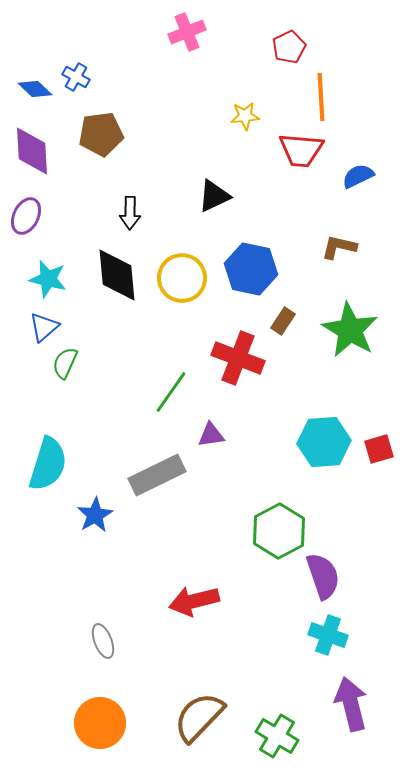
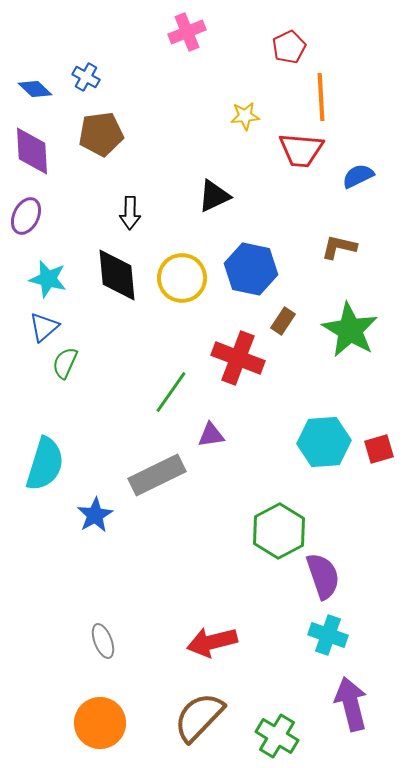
blue cross: moved 10 px right
cyan semicircle: moved 3 px left
red arrow: moved 18 px right, 41 px down
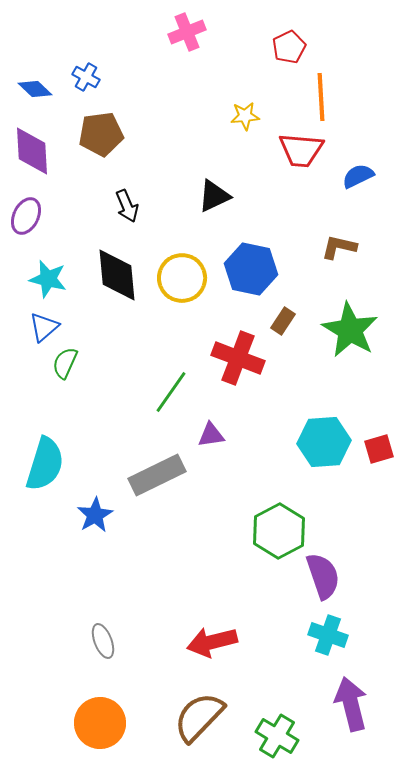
black arrow: moved 3 px left, 7 px up; rotated 24 degrees counterclockwise
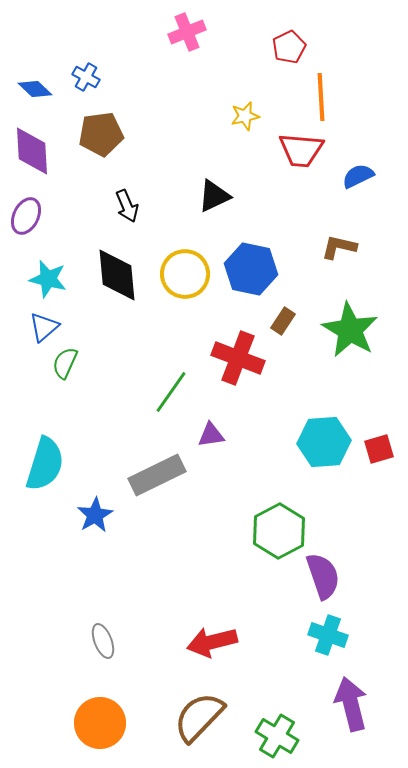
yellow star: rotated 8 degrees counterclockwise
yellow circle: moved 3 px right, 4 px up
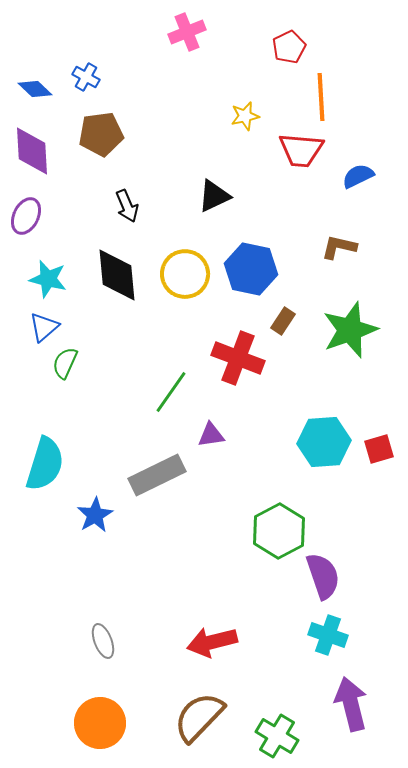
green star: rotated 22 degrees clockwise
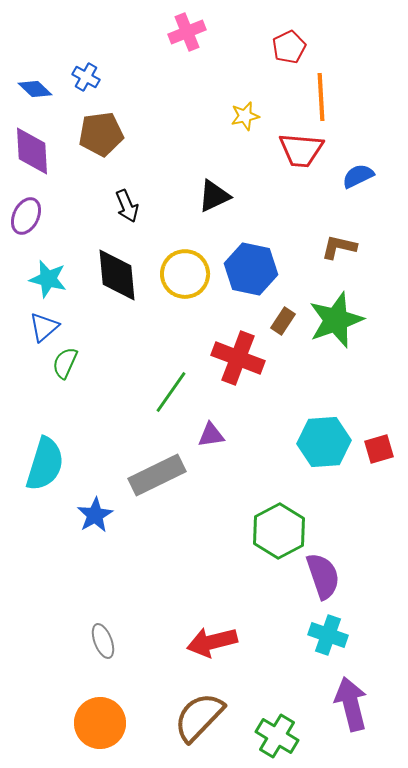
green star: moved 14 px left, 10 px up
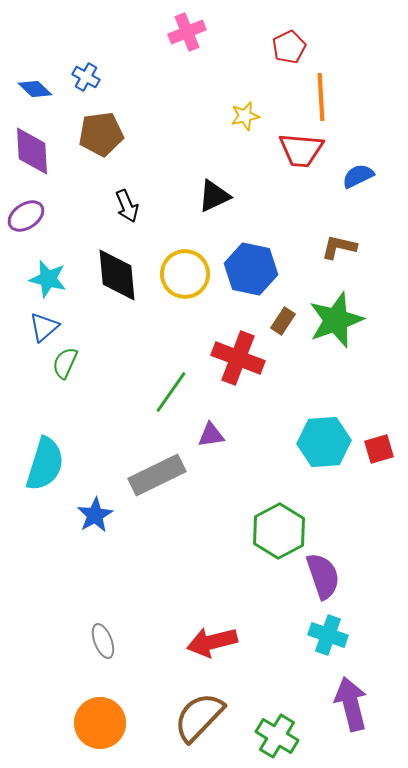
purple ellipse: rotated 30 degrees clockwise
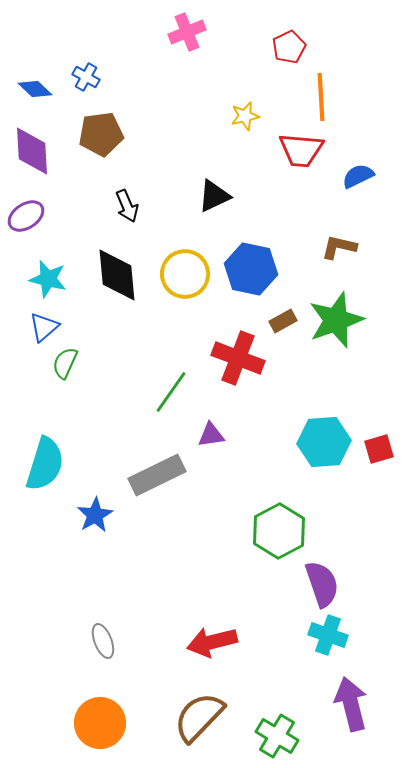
brown rectangle: rotated 28 degrees clockwise
purple semicircle: moved 1 px left, 8 px down
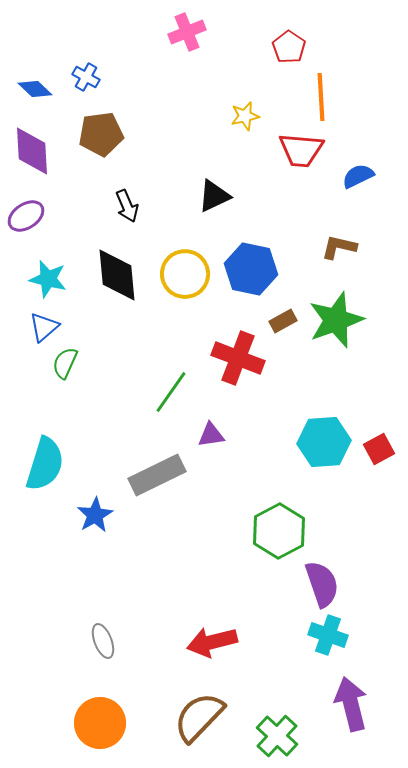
red pentagon: rotated 12 degrees counterclockwise
red square: rotated 12 degrees counterclockwise
green cross: rotated 12 degrees clockwise
